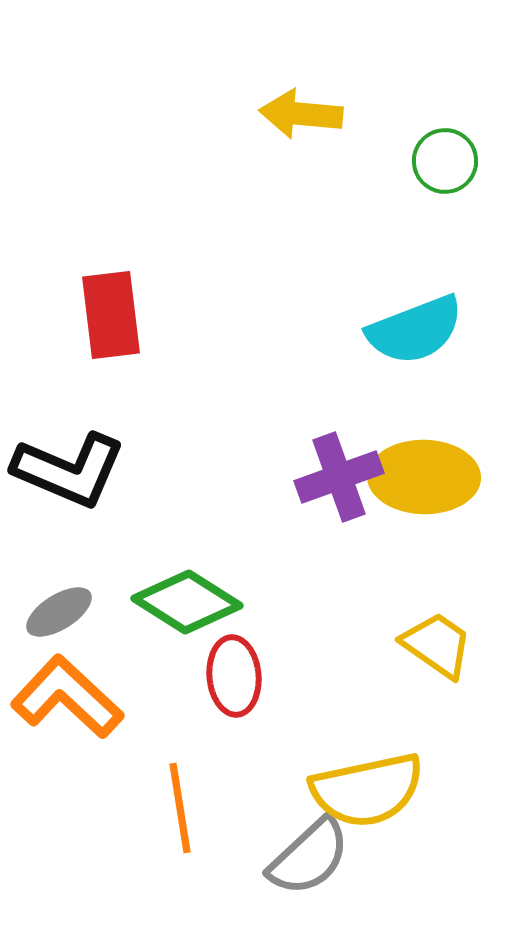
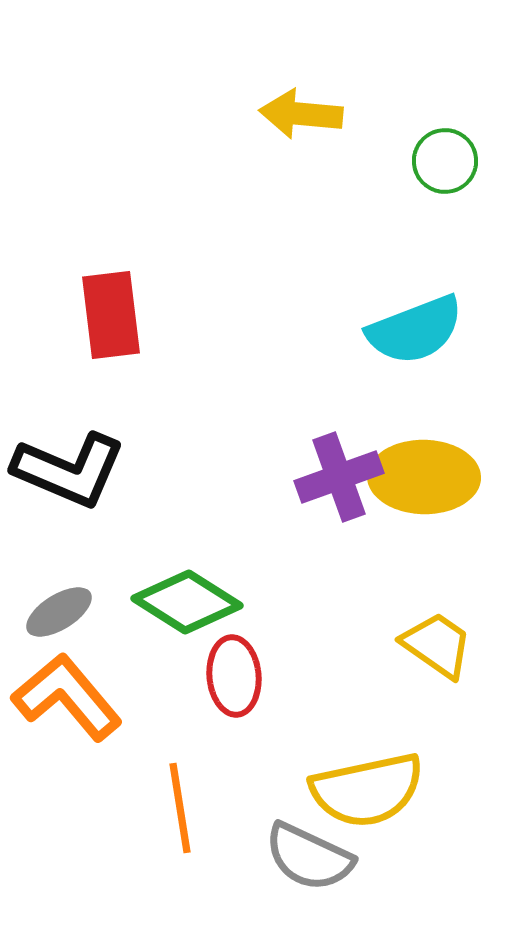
orange L-shape: rotated 7 degrees clockwise
gray semicircle: rotated 68 degrees clockwise
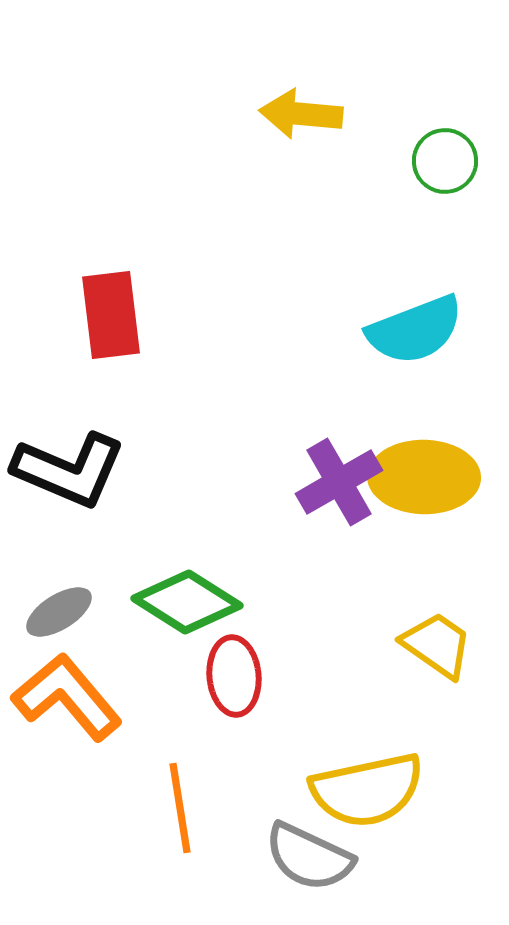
purple cross: moved 5 px down; rotated 10 degrees counterclockwise
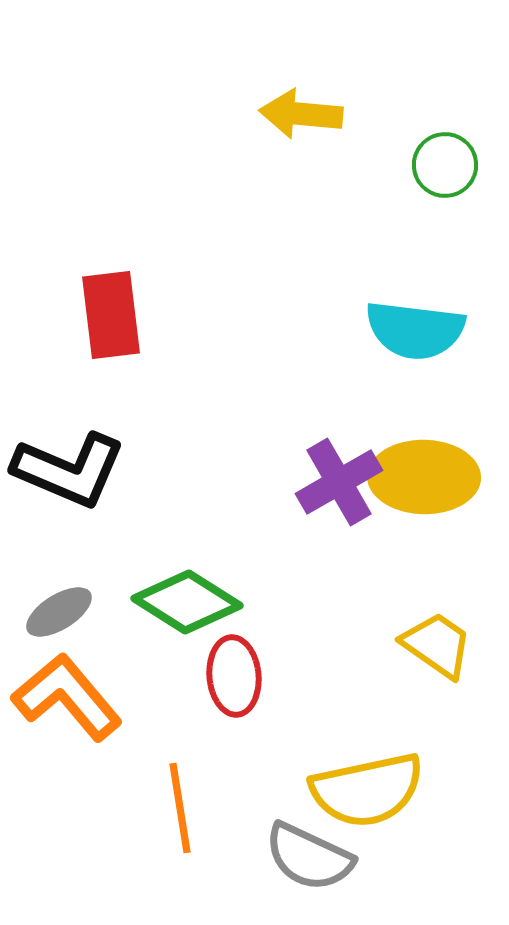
green circle: moved 4 px down
cyan semicircle: rotated 28 degrees clockwise
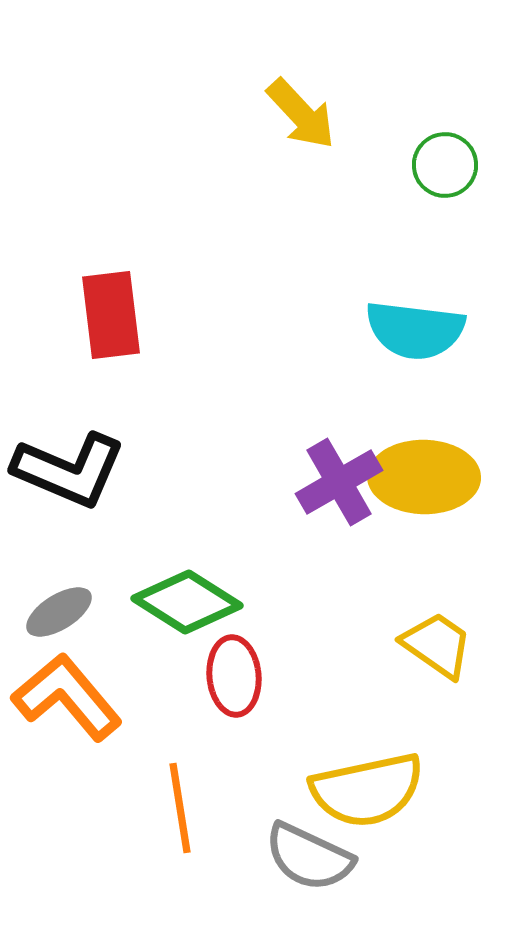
yellow arrow: rotated 138 degrees counterclockwise
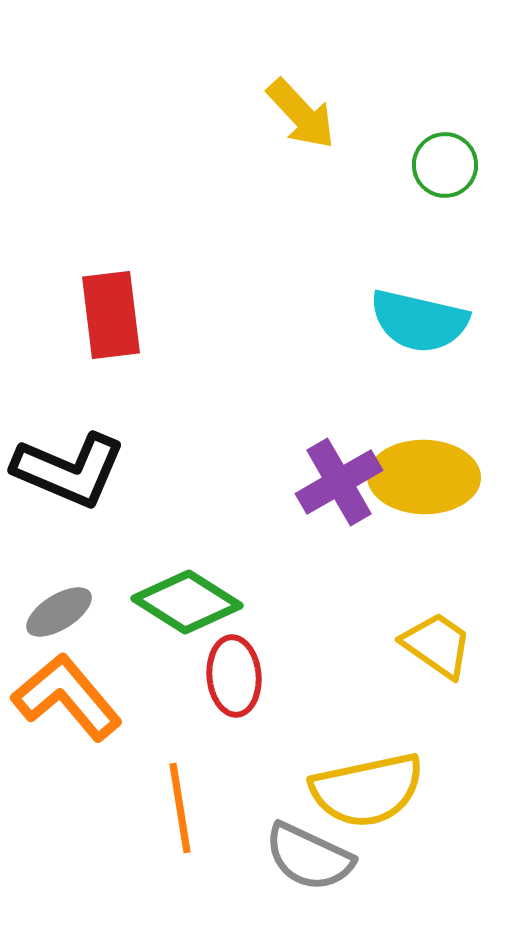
cyan semicircle: moved 4 px right, 9 px up; rotated 6 degrees clockwise
